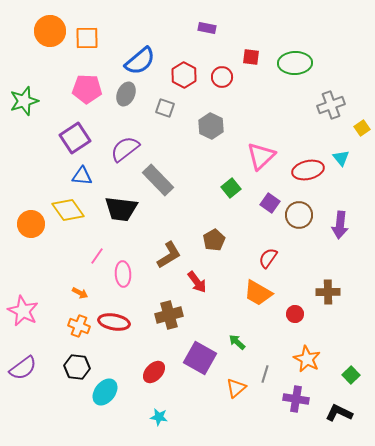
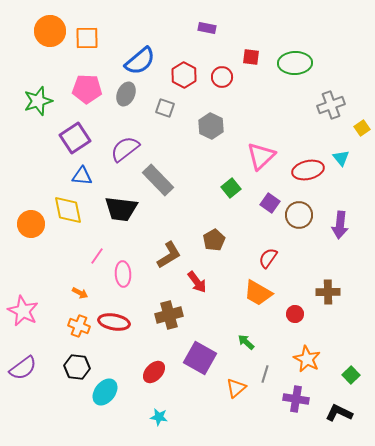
green star at (24, 101): moved 14 px right
yellow diamond at (68, 210): rotated 24 degrees clockwise
green arrow at (237, 342): moved 9 px right
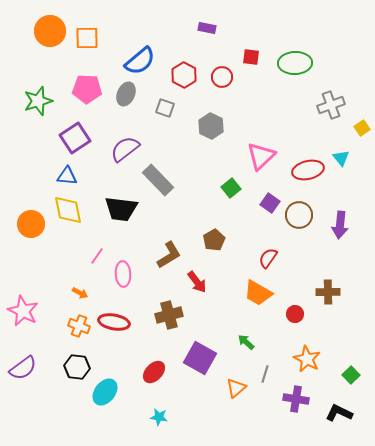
blue triangle at (82, 176): moved 15 px left
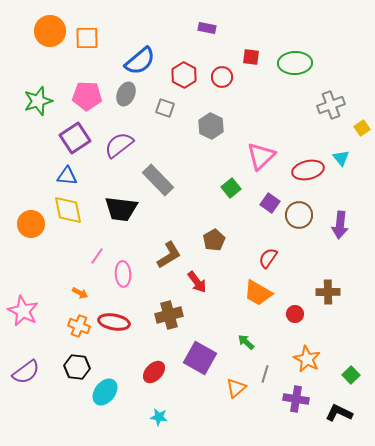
pink pentagon at (87, 89): moved 7 px down
purple semicircle at (125, 149): moved 6 px left, 4 px up
purple semicircle at (23, 368): moved 3 px right, 4 px down
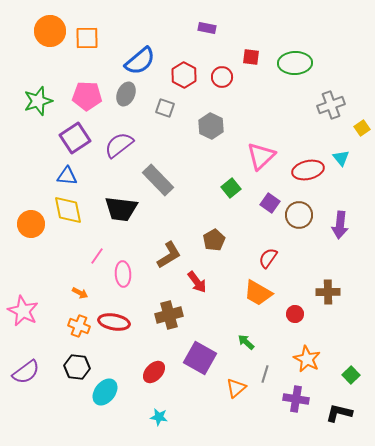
black L-shape at (339, 413): rotated 12 degrees counterclockwise
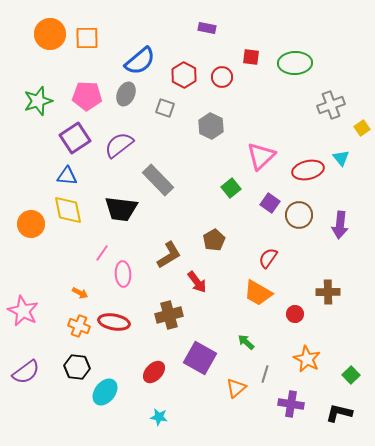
orange circle at (50, 31): moved 3 px down
pink line at (97, 256): moved 5 px right, 3 px up
purple cross at (296, 399): moved 5 px left, 5 px down
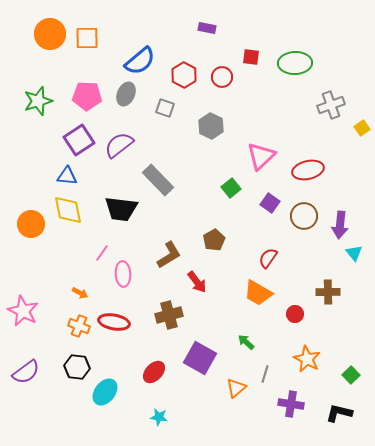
purple square at (75, 138): moved 4 px right, 2 px down
cyan triangle at (341, 158): moved 13 px right, 95 px down
brown circle at (299, 215): moved 5 px right, 1 px down
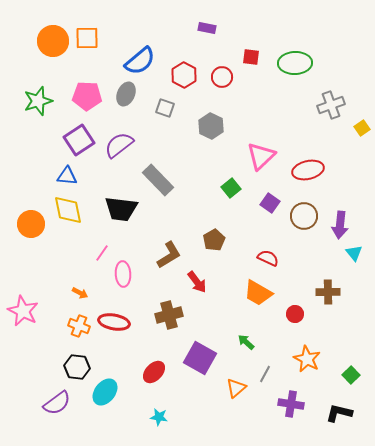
orange circle at (50, 34): moved 3 px right, 7 px down
red semicircle at (268, 258): rotated 80 degrees clockwise
purple semicircle at (26, 372): moved 31 px right, 31 px down
gray line at (265, 374): rotated 12 degrees clockwise
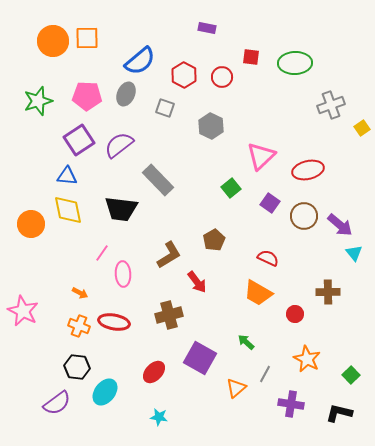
purple arrow at (340, 225): rotated 56 degrees counterclockwise
